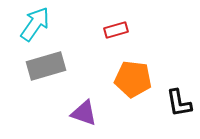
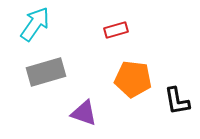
gray rectangle: moved 6 px down
black L-shape: moved 2 px left, 2 px up
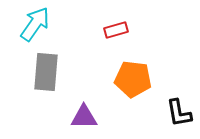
gray rectangle: rotated 69 degrees counterclockwise
black L-shape: moved 2 px right, 12 px down
purple triangle: moved 4 px down; rotated 20 degrees counterclockwise
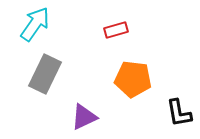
gray rectangle: moved 1 px left, 2 px down; rotated 21 degrees clockwise
purple triangle: rotated 24 degrees counterclockwise
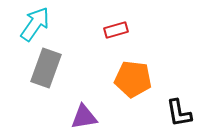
gray rectangle: moved 1 px right, 6 px up; rotated 6 degrees counterclockwise
purple triangle: rotated 16 degrees clockwise
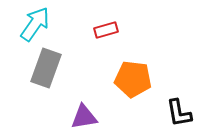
red rectangle: moved 10 px left
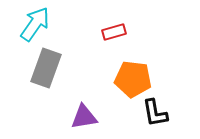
red rectangle: moved 8 px right, 2 px down
black L-shape: moved 24 px left
